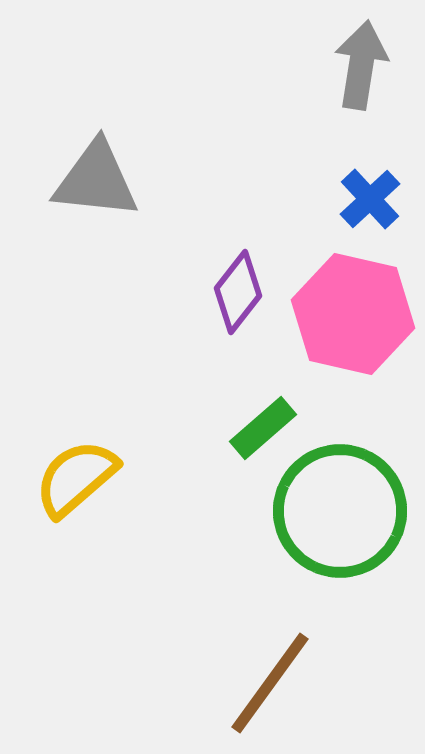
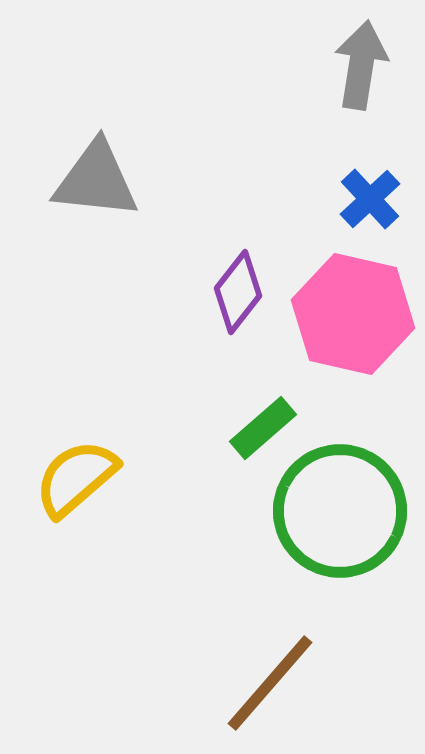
brown line: rotated 5 degrees clockwise
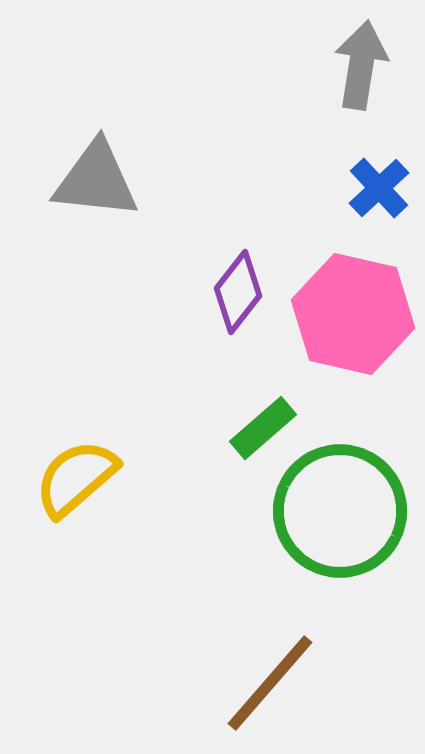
blue cross: moved 9 px right, 11 px up
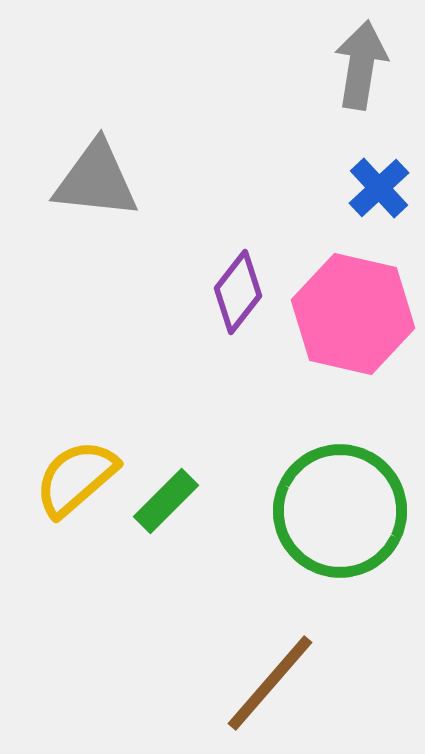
green rectangle: moved 97 px left, 73 px down; rotated 4 degrees counterclockwise
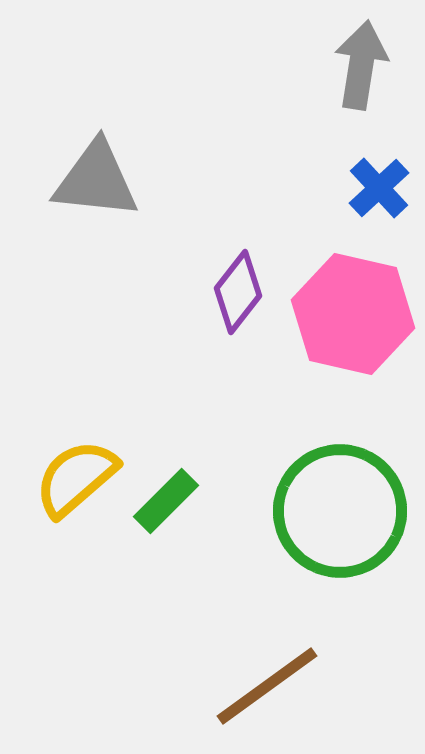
brown line: moved 3 px left, 3 px down; rotated 13 degrees clockwise
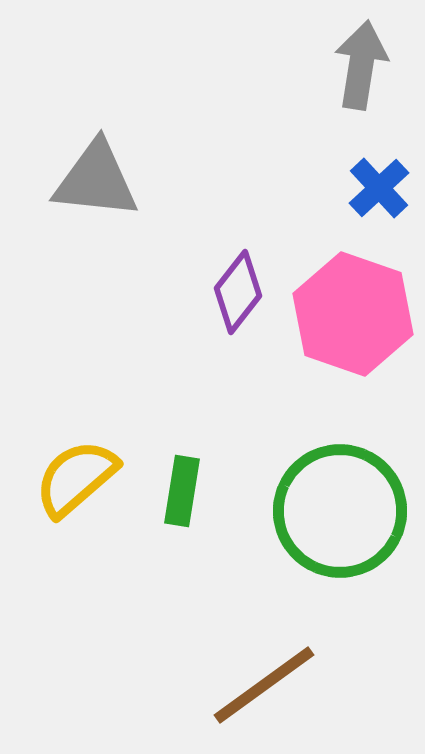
pink hexagon: rotated 6 degrees clockwise
green rectangle: moved 16 px right, 10 px up; rotated 36 degrees counterclockwise
brown line: moved 3 px left, 1 px up
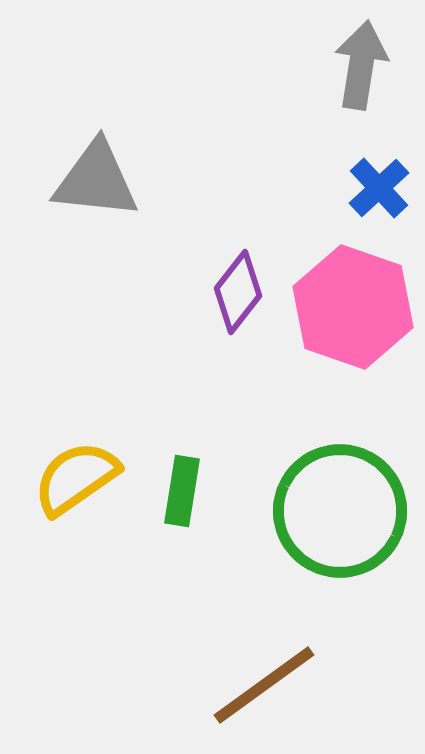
pink hexagon: moved 7 px up
yellow semicircle: rotated 6 degrees clockwise
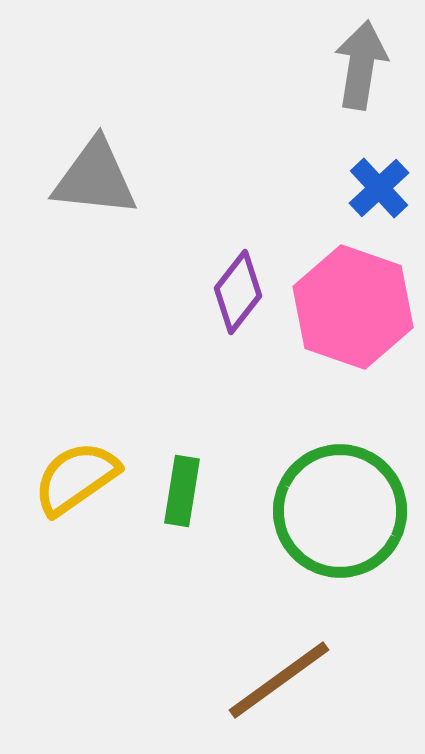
gray triangle: moved 1 px left, 2 px up
brown line: moved 15 px right, 5 px up
